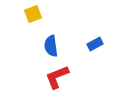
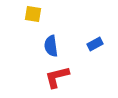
yellow square: rotated 30 degrees clockwise
red L-shape: rotated 8 degrees clockwise
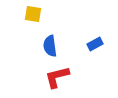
blue semicircle: moved 1 px left
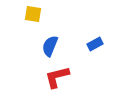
blue semicircle: rotated 30 degrees clockwise
